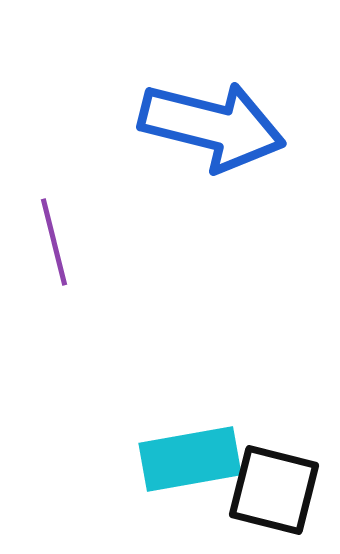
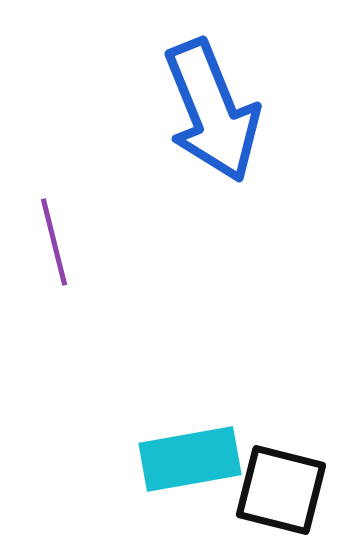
blue arrow: moved 15 px up; rotated 54 degrees clockwise
black square: moved 7 px right
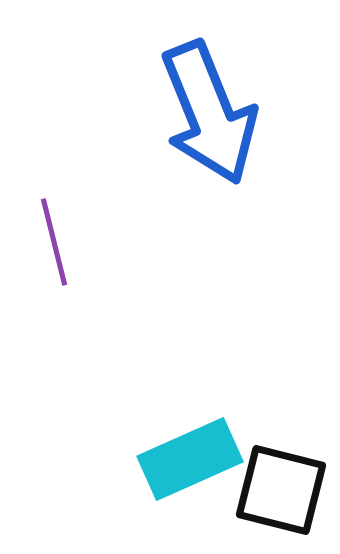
blue arrow: moved 3 px left, 2 px down
cyan rectangle: rotated 14 degrees counterclockwise
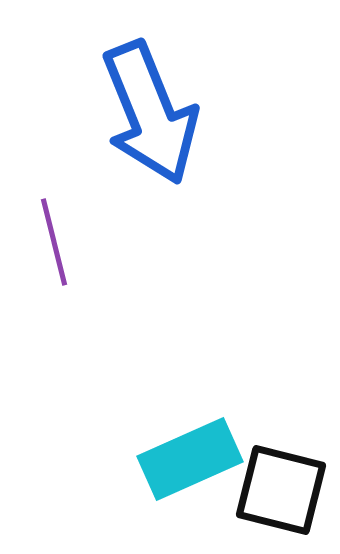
blue arrow: moved 59 px left
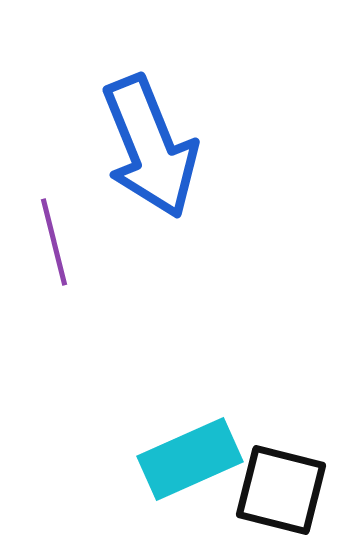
blue arrow: moved 34 px down
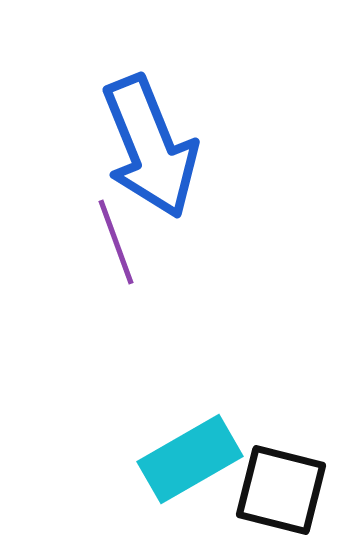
purple line: moved 62 px right; rotated 6 degrees counterclockwise
cyan rectangle: rotated 6 degrees counterclockwise
